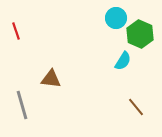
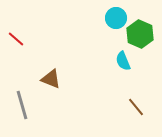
red line: moved 8 px down; rotated 30 degrees counterclockwise
cyan semicircle: rotated 126 degrees clockwise
brown triangle: rotated 15 degrees clockwise
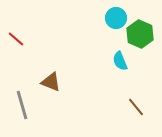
cyan semicircle: moved 3 px left
brown triangle: moved 3 px down
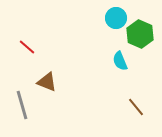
red line: moved 11 px right, 8 px down
brown triangle: moved 4 px left
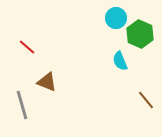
brown line: moved 10 px right, 7 px up
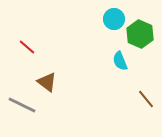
cyan circle: moved 2 px left, 1 px down
brown triangle: rotated 15 degrees clockwise
brown line: moved 1 px up
gray line: rotated 48 degrees counterclockwise
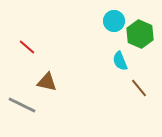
cyan circle: moved 2 px down
brown triangle: rotated 25 degrees counterclockwise
brown line: moved 7 px left, 11 px up
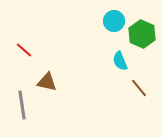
green hexagon: moved 2 px right
red line: moved 3 px left, 3 px down
gray line: rotated 56 degrees clockwise
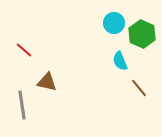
cyan circle: moved 2 px down
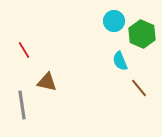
cyan circle: moved 2 px up
red line: rotated 18 degrees clockwise
